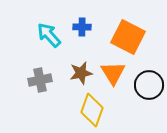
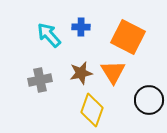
blue cross: moved 1 px left
orange triangle: moved 1 px up
black circle: moved 15 px down
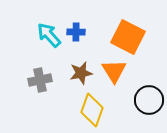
blue cross: moved 5 px left, 5 px down
orange triangle: moved 1 px right, 1 px up
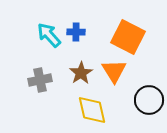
brown star: rotated 20 degrees counterclockwise
yellow diamond: rotated 32 degrees counterclockwise
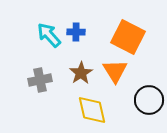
orange triangle: moved 1 px right
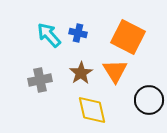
blue cross: moved 2 px right, 1 px down; rotated 12 degrees clockwise
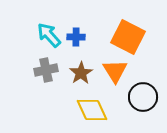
blue cross: moved 2 px left, 4 px down; rotated 12 degrees counterclockwise
gray cross: moved 6 px right, 10 px up
black circle: moved 6 px left, 3 px up
yellow diamond: rotated 12 degrees counterclockwise
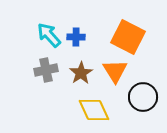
yellow diamond: moved 2 px right
